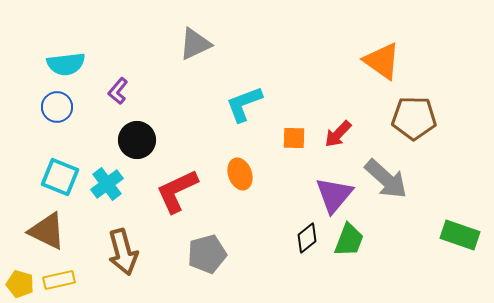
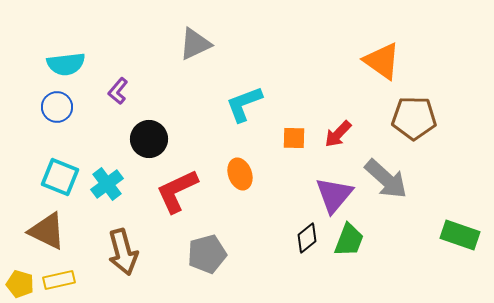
black circle: moved 12 px right, 1 px up
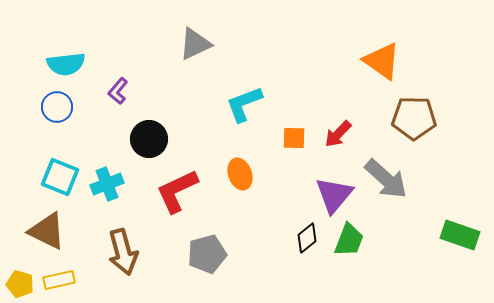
cyan cross: rotated 16 degrees clockwise
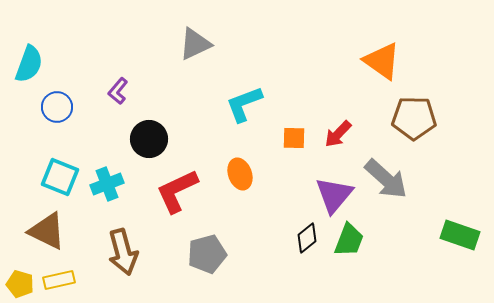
cyan semicircle: moved 37 px left; rotated 63 degrees counterclockwise
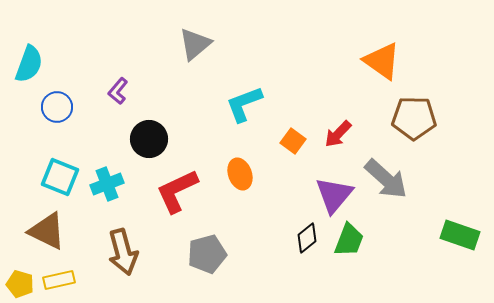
gray triangle: rotated 15 degrees counterclockwise
orange square: moved 1 px left, 3 px down; rotated 35 degrees clockwise
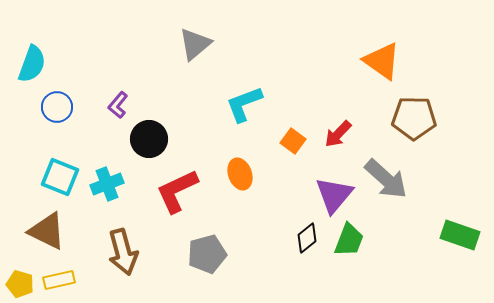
cyan semicircle: moved 3 px right
purple L-shape: moved 14 px down
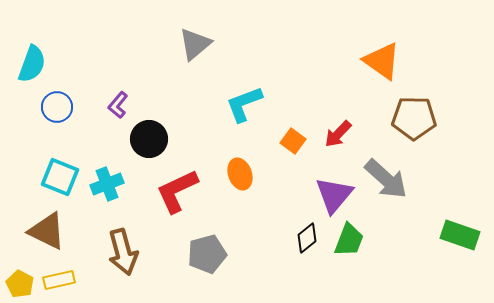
yellow pentagon: rotated 12 degrees clockwise
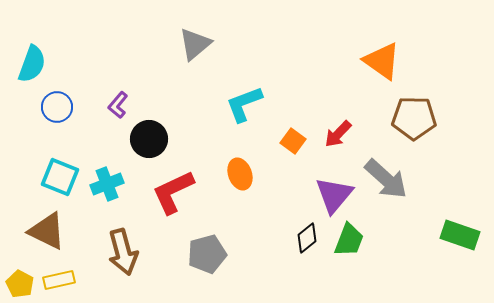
red L-shape: moved 4 px left, 1 px down
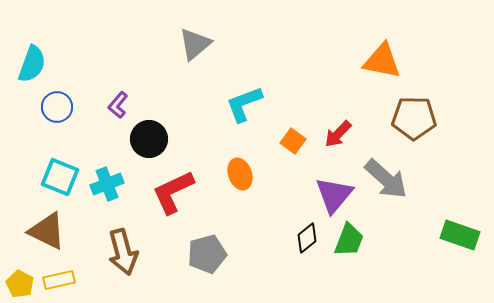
orange triangle: rotated 24 degrees counterclockwise
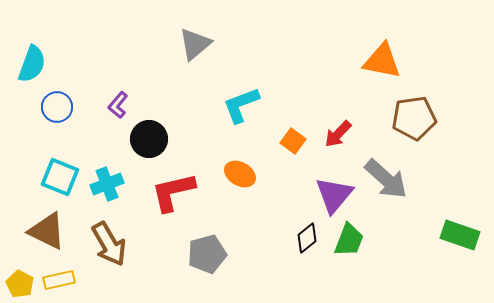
cyan L-shape: moved 3 px left, 1 px down
brown pentagon: rotated 9 degrees counterclockwise
orange ellipse: rotated 40 degrees counterclockwise
red L-shape: rotated 12 degrees clockwise
brown arrow: moved 14 px left, 8 px up; rotated 15 degrees counterclockwise
